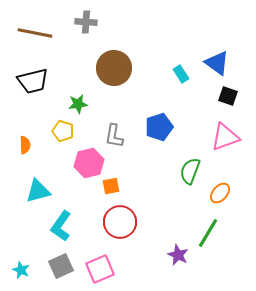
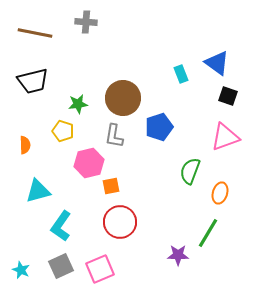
brown circle: moved 9 px right, 30 px down
cyan rectangle: rotated 12 degrees clockwise
orange ellipse: rotated 25 degrees counterclockwise
purple star: rotated 25 degrees counterclockwise
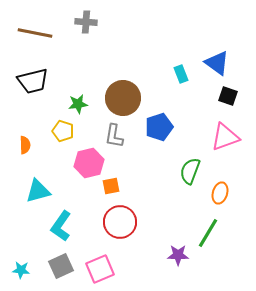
cyan star: rotated 18 degrees counterclockwise
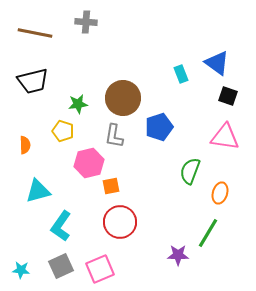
pink triangle: rotated 28 degrees clockwise
